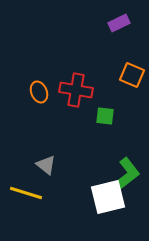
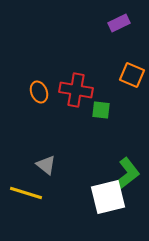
green square: moved 4 px left, 6 px up
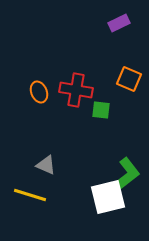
orange square: moved 3 px left, 4 px down
gray triangle: rotated 15 degrees counterclockwise
yellow line: moved 4 px right, 2 px down
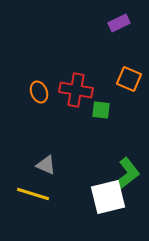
yellow line: moved 3 px right, 1 px up
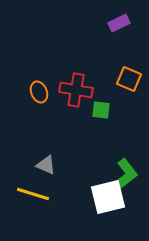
green L-shape: moved 2 px left, 1 px down
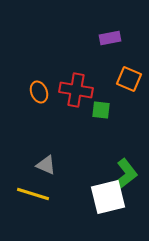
purple rectangle: moved 9 px left, 15 px down; rotated 15 degrees clockwise
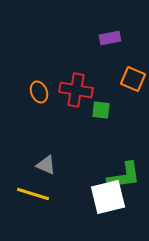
orange square: moved 4 px right
green L-shape: rotated 30 degrees clockwise
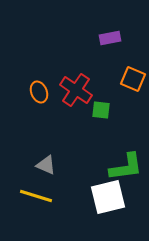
red cross: rotated 24 degrees clockwise
green L-shape: moved 2 px right, 9 px up
yellow line: moved 3 px right, 2 px down
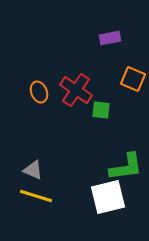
gray triangle: moved 13 px left, 5 px down
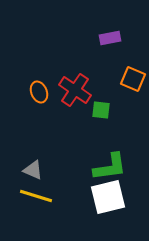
red cross: moved 1 px left
green L-shape: moved 16 px left
